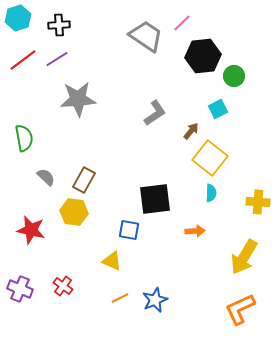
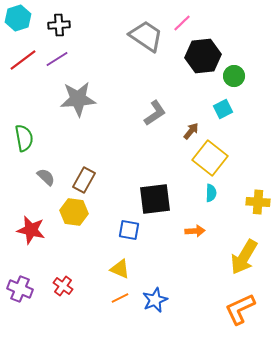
cyan square: moved 5 px right
yellow triangle: moved 8 px right, 8 px down
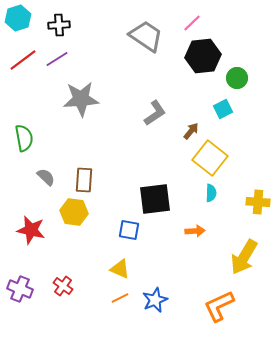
pink line: moved 10 px right
green circle: moved 3 px right, 2 px down
gray star: moved 3 px right
brown rectangle: rotated 25 degrees counterclockwise
orange L-shape: moved 21 px left, 3 px up
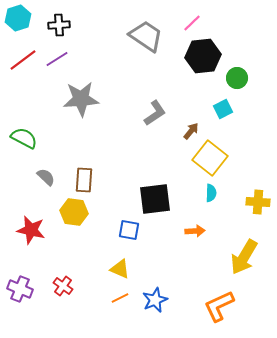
green semicircle: rotated 52 degrees counterclockwise
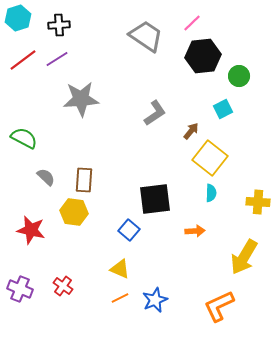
green circle: moved 2 px right, 2 px up
blue square: rotated 30 degrees clockwise
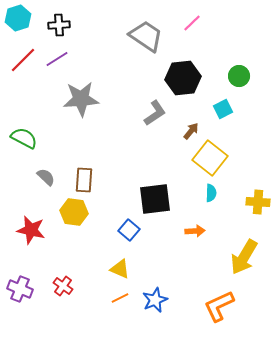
black hexagon: moved 20 px left, 22 px down
red line: rotated 8 degrees counterclockwise
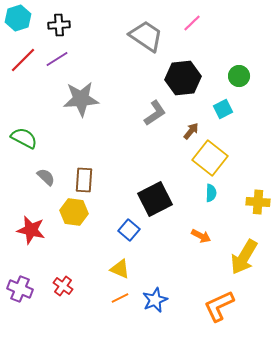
black square: rotated 20 degrees counterclockwise
orange arrow: moved 6 px right, 5 px down; rotated 30 degrees clockwise
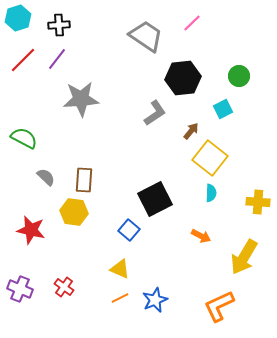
purple line: rotated 20 degrees counterclockwise
red cross: moved 1 px right, 1 px down
